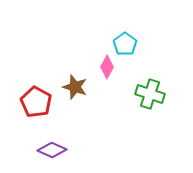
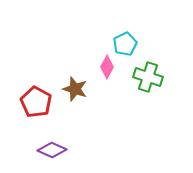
cyan pentagon: rotated 10 degrees clockwise
brown star: moved 2 px down
green cross: moved 2 px left, 17 px up
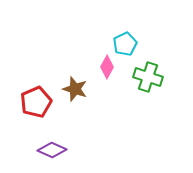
red pentagon: rotated 20 degrees clockwise
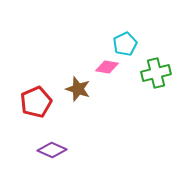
pink diamond: rotated 70 degrees clockwise
green cross: moved 8 px right, 4 px up; rotated 32 degrees counterclockwise
brown star: moved 3 px right
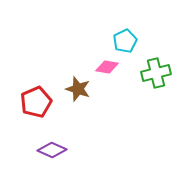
cyan pentagon: moved 3 px up
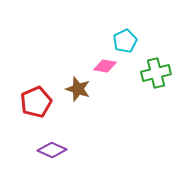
pink diamond: moved 2 px left, 1 px up
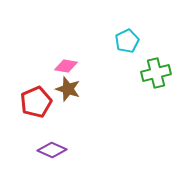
cyan pentagon: moved 2 px right
pink diamond: moved 39 px left
brown star: moved 10 px left
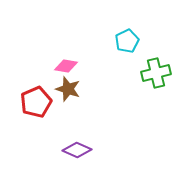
purple diamond: moved 25 px right
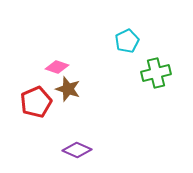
pink diamond: moved 9 px left, 1 px down; rotated 10 degrees clockwise
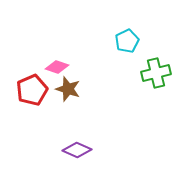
red pentagon: moved 4 px left, 12 px up
